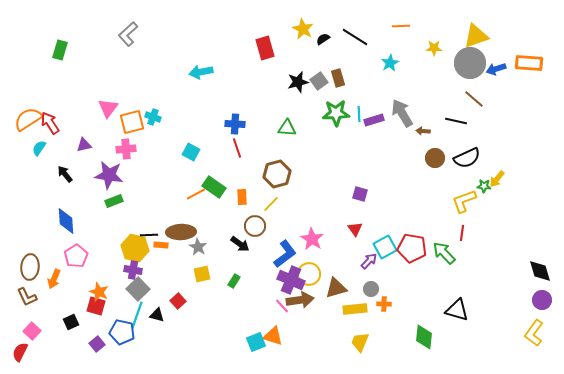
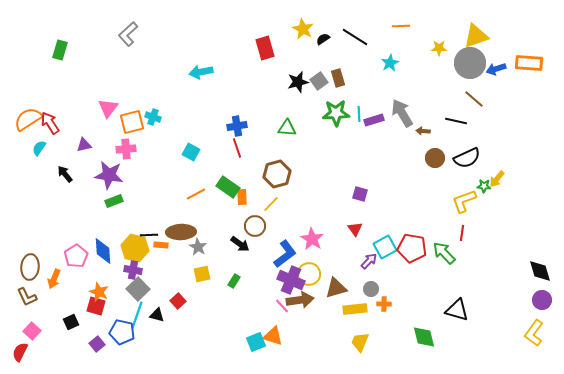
yellow star at (434, 48): moved 5 px right
blue cross at (235, 124): moved 2 px right, 2 px down; rotated 12 degrees counterclockwise
green rectangle at (214, 187): moved 14 px right
blue diamond at (66, 221): moved 37 px right, 30 px down
green diamond at (424, 337): rotated 20 degrees counterclockwise
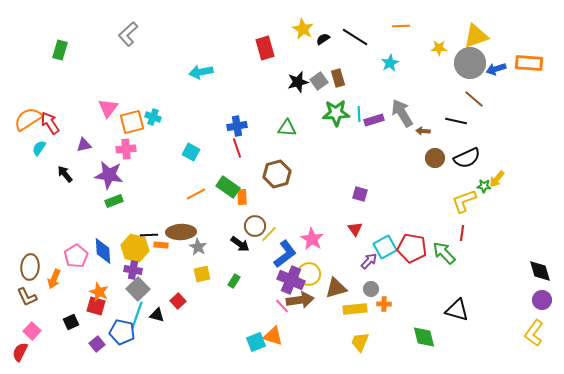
yellow line at (271, 204): moved 2 px left, 30 px down
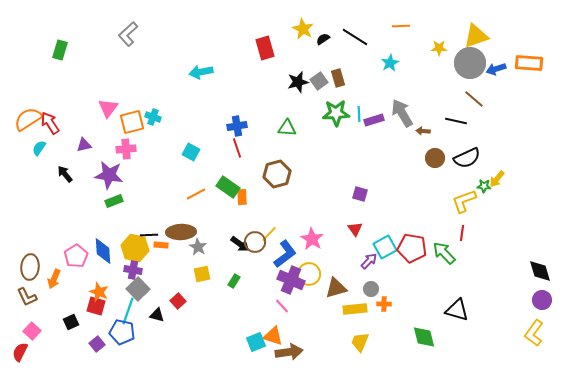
brown circle at (255, 226): moved 16 px down
brown arrow at (300, 300): moved 11 px left, 52 px down
cyan line at (137, 315): moved 9 px left, 4 px up
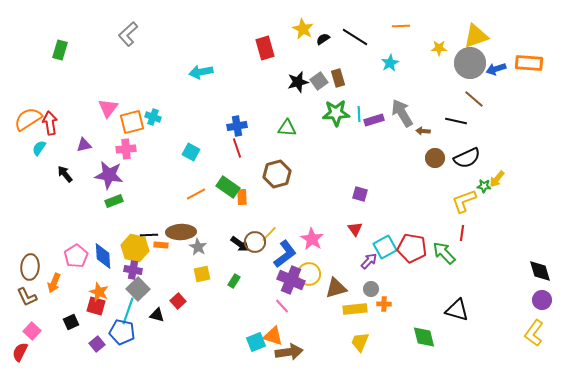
red arrow at (50, 123): rotated 25 degrees clockwise
blue diamond at (103, 251): moved 5 px down
orange arrow at (54, 279): moved 4 px down
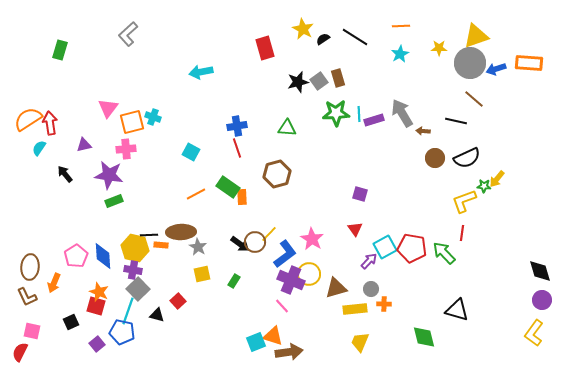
cyan star at (390, 63): moved 10 px right, 9 px up
pink square at (32, 331): rotated 30 degrees counterclockwise
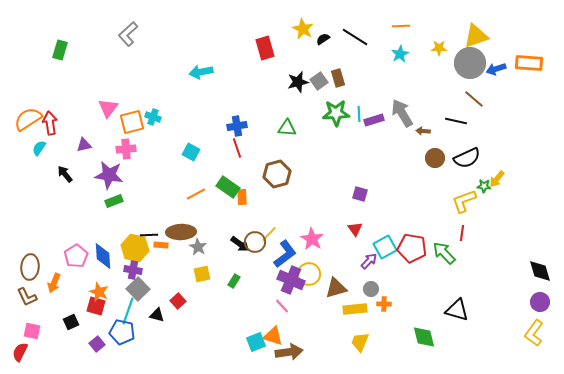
purple circle at (542, 300): moved 2 px left, 2 px down
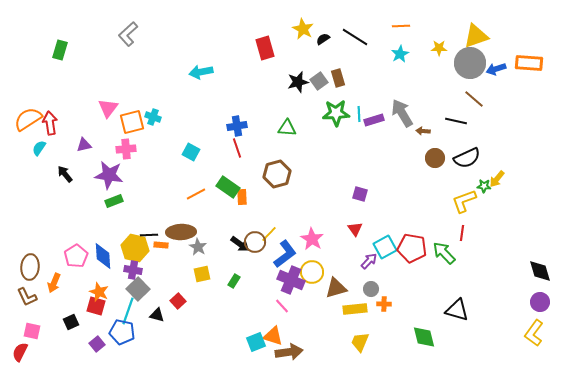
yellow circle at (309, 274): moved 3 px right, 2 px up
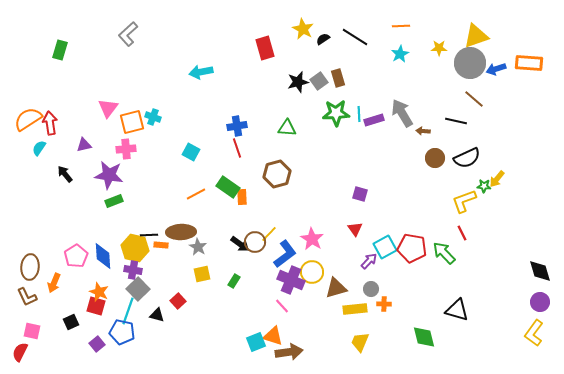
red line at (462, 233): rotated 35 degrees counterclockwise
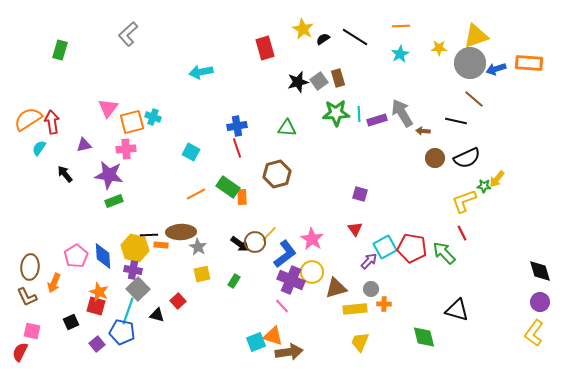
purple rectangle at (374, 120): moved 3 px right
red arrow at (50, 123): moved 2 px right, 1 px up
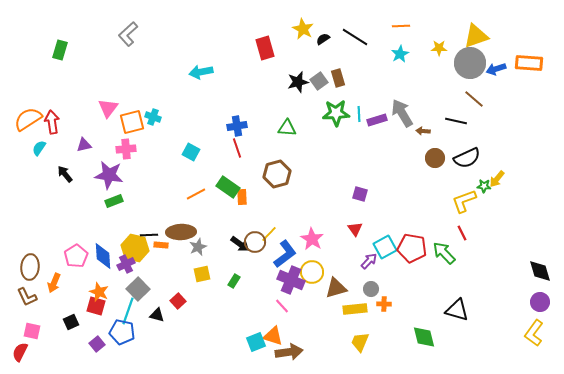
gray star at (198, 247): rotated 18 degrees clockwise
purple cross at (133, 270): moved 7 px left, 6 px up; rotated 36 degrees counterclockwise
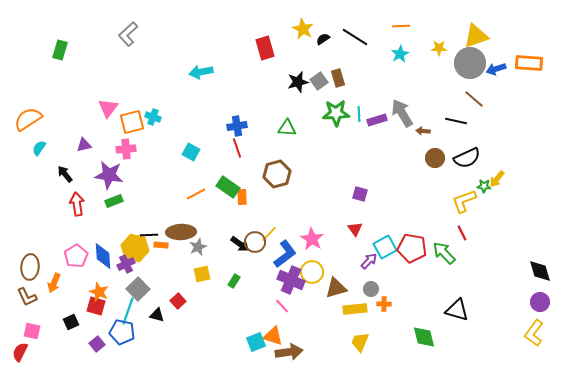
red arrow at (52, 122): moved 25 px right, 82 px down
